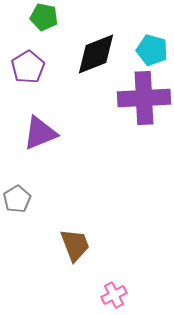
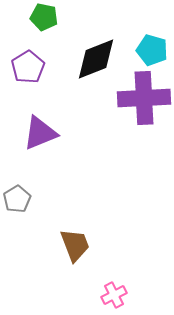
black diamond: moved 5 px down
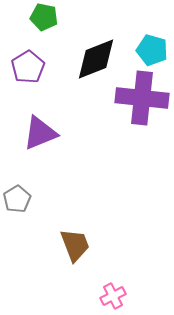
purple cross: moved 2 px left; rotated 9 degrees clockwise
pink cross: moved 1 px left, 1 px down
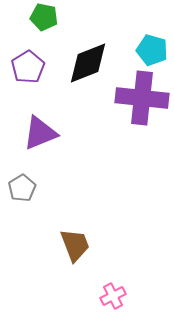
black diamond: moved 8 px left, 4 px down
gray pentagon: moved 5 px right, 11 px up
